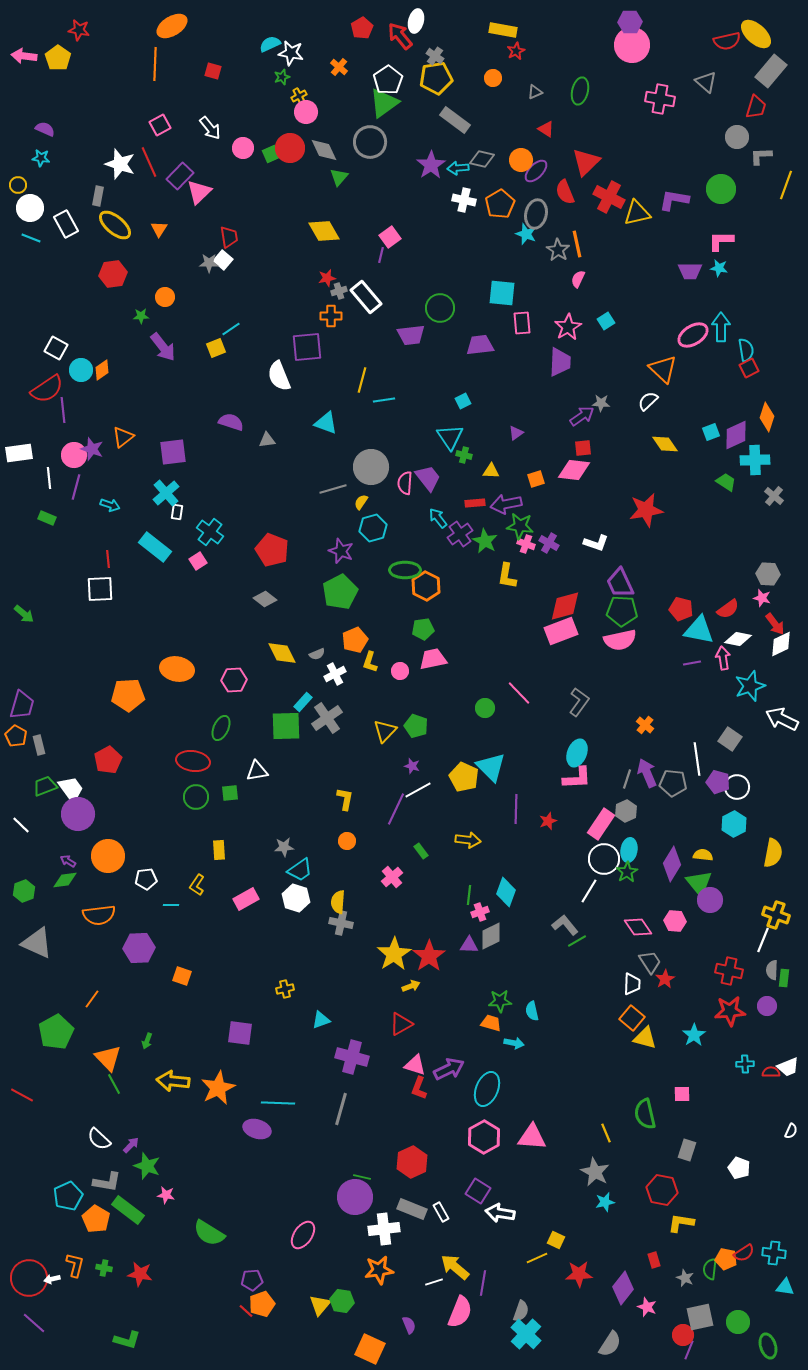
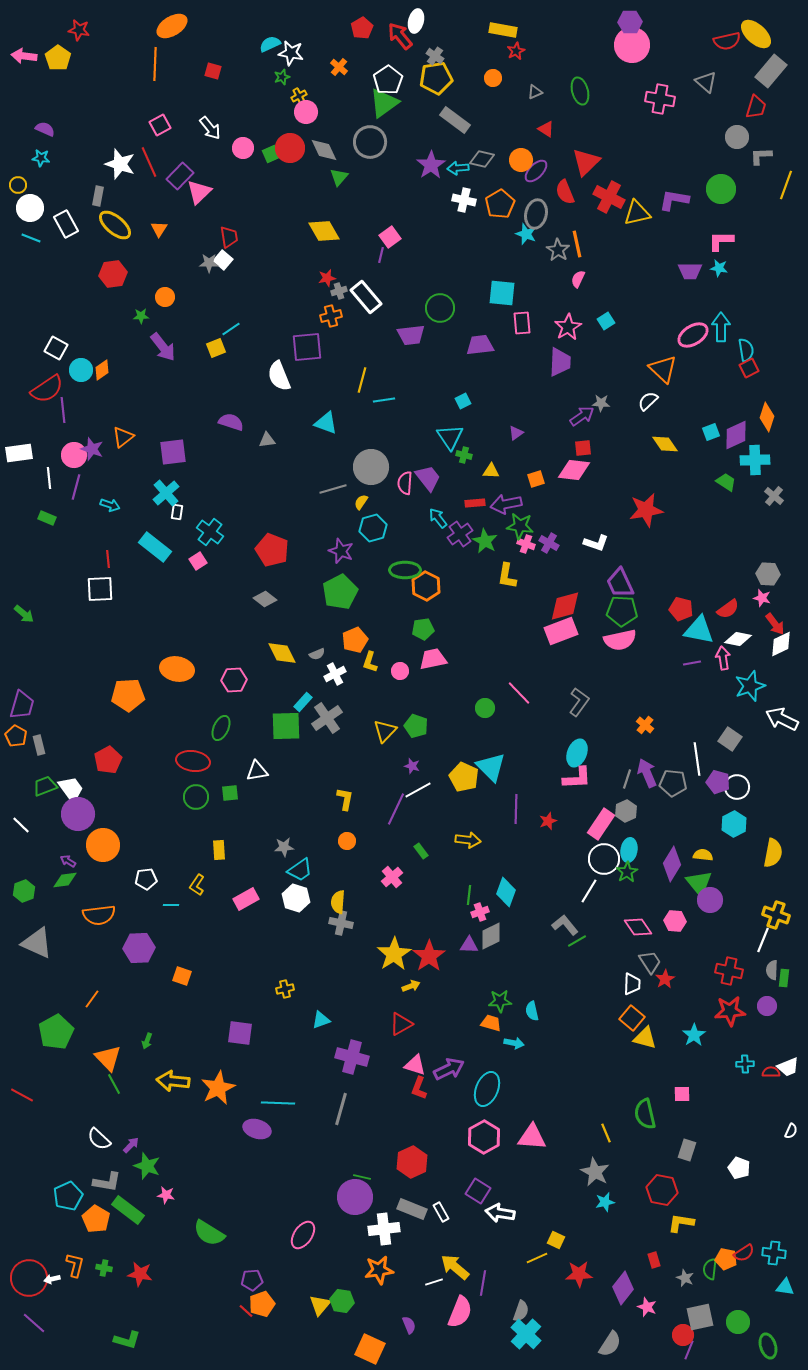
green ellipse at (580, 91): rotated 28 degrees counterclockwise
orange cross at (331, 316): rotated 15 degrees counterclockwise
orange circle at (108, 856): moved 5 px left, 11 px up
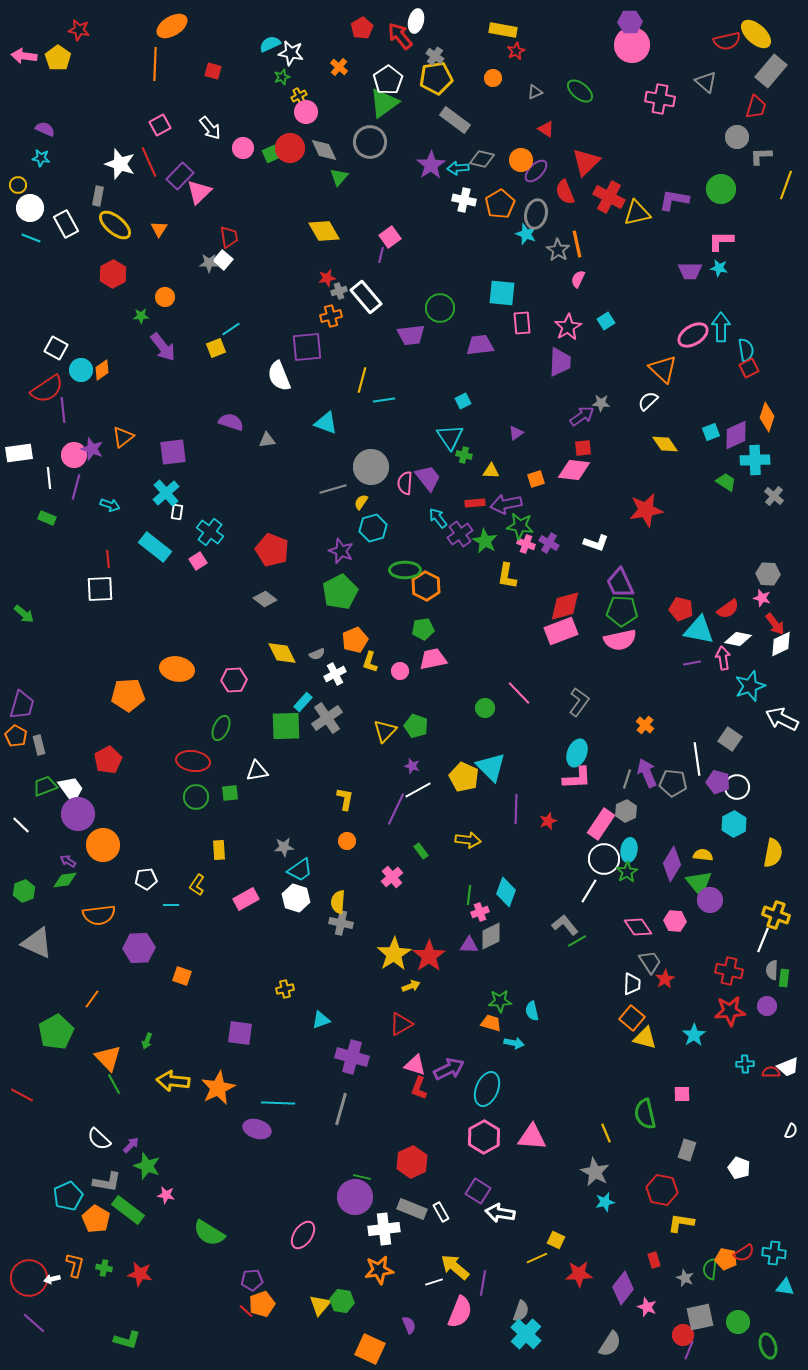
green ellipse at (580, 91): rotated 36 degrees counterclockwise
red hexagon at (113, 274): rotated 20 degrees counterclockwise
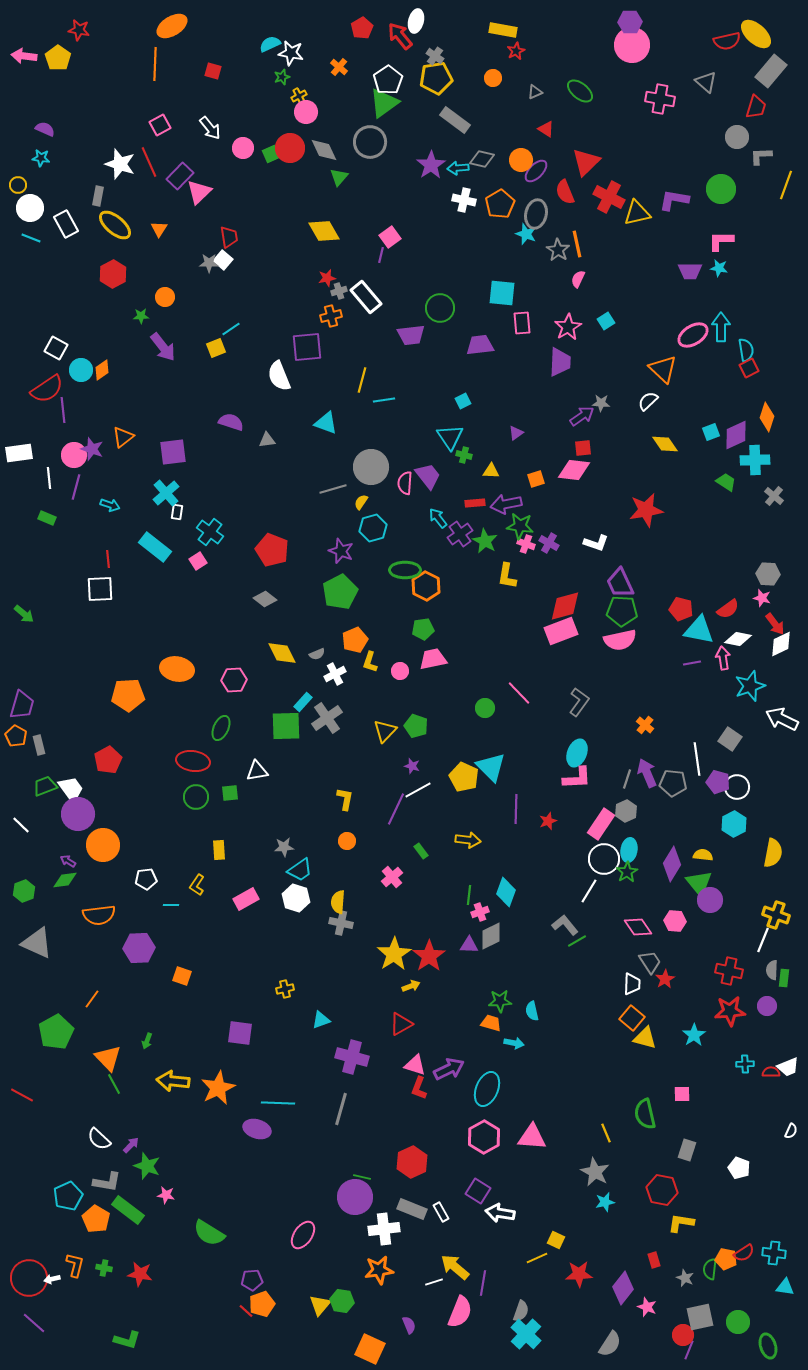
purple trapezoid at (428, 478): moved 2 px up
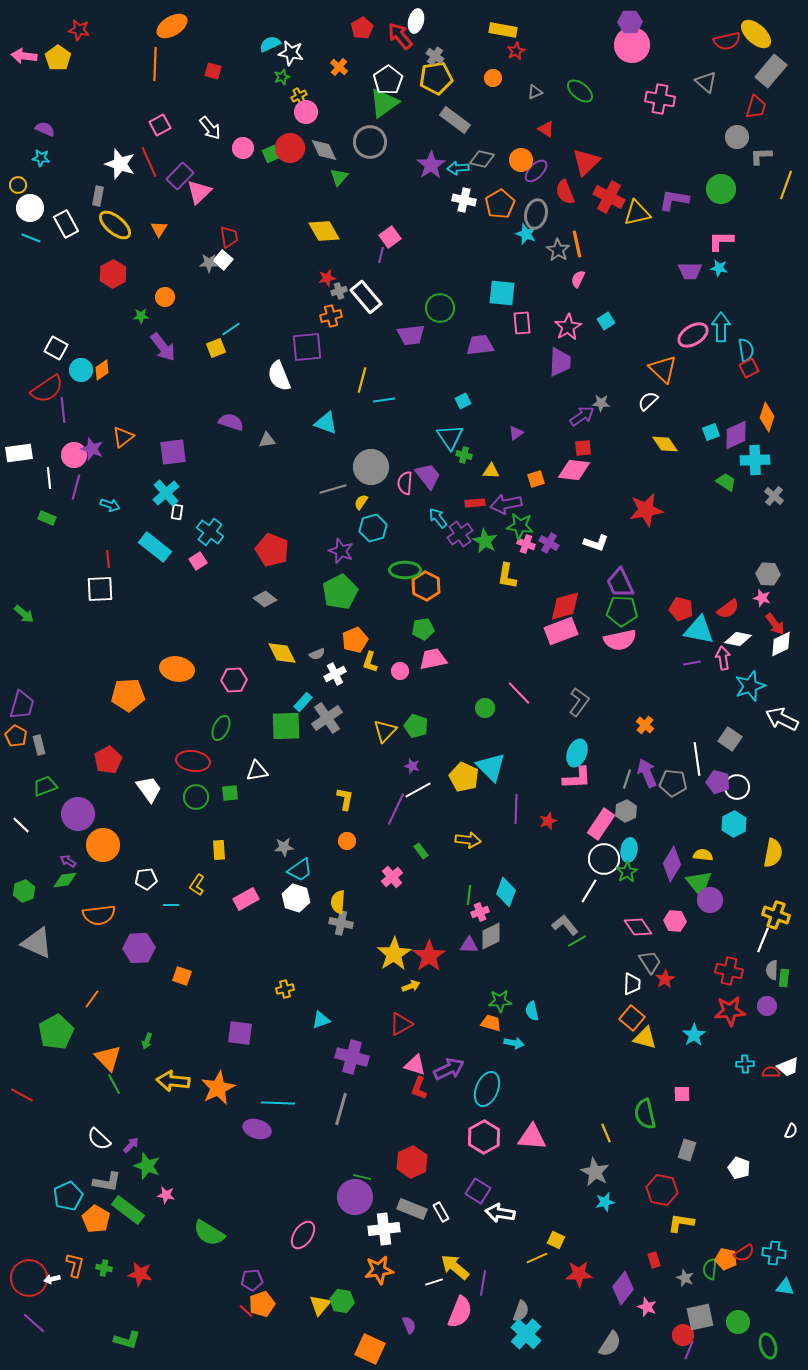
white trapezoid at (71, 789): moved 78 px right
